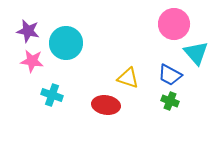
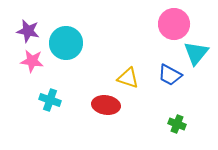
cyan triangle: rotated 20 degrees clockwise
cyan cross: moved 2 px left, 5 px down
green cross: moved 7 px right, 23 px down
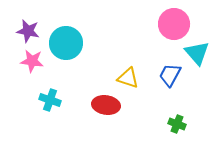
cyan triangle: moved 1 px right; rotated 20 degrees counterclockwise
blue trapezoid: rotated 90 degrees clockwise
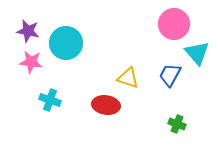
pink star: moved 1 px left, 1 px down
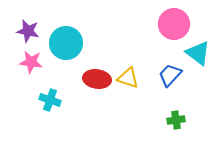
cyan triangle: moved 1 px right; rotated 12 degrees counterclockwise
blue trapezoid: rotated 15 degrees clockwise
red ellipse: moved 9 px left, 26 px up
green cross: moved 1 px left, 4 px up; rotated 30 degrees counterclockwise
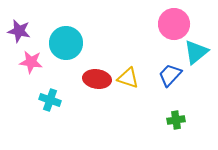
purple star: moved 9 px left
cyan triangle: moved 2 px left, 1 px up; rotated 44 degrees clockwise
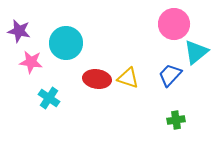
cyan cross: moved 1 px left, 2 px up; rotated 15 degrees clockwise
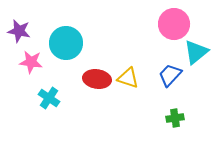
green cross: moved 1 px left, 2 px up
